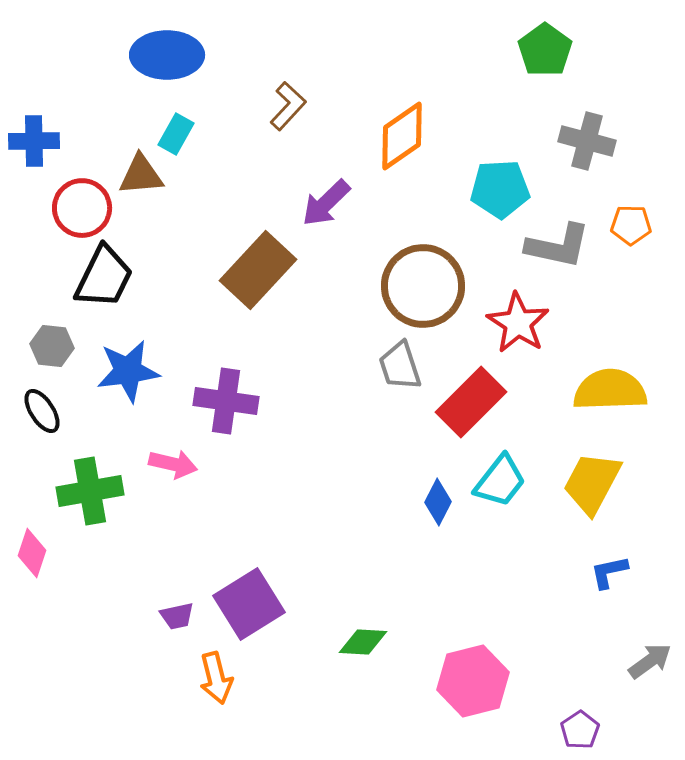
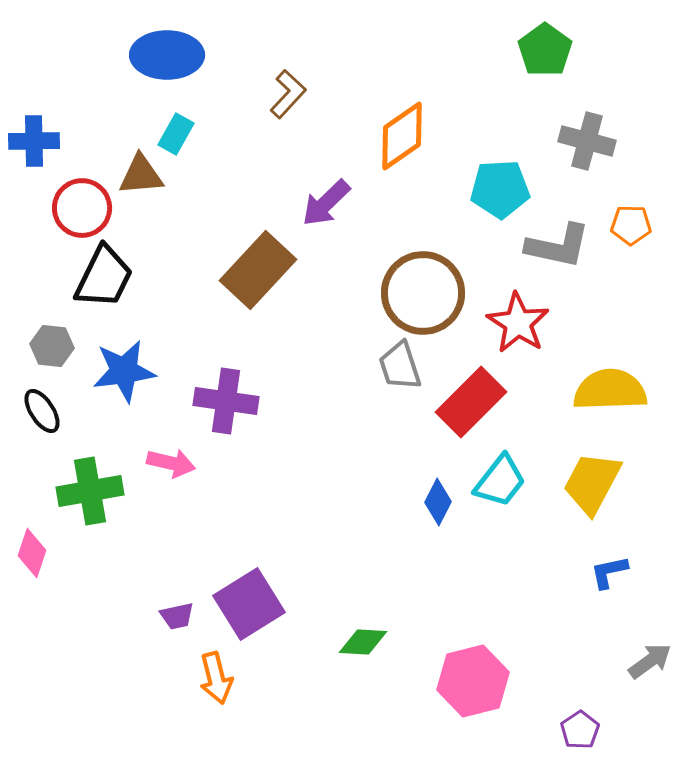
brown L-shape: moved 12 px up
brown circle: moved 7 px down
blue star: moved 4 px left
pink arrow: moved 2 px left, 1 px up
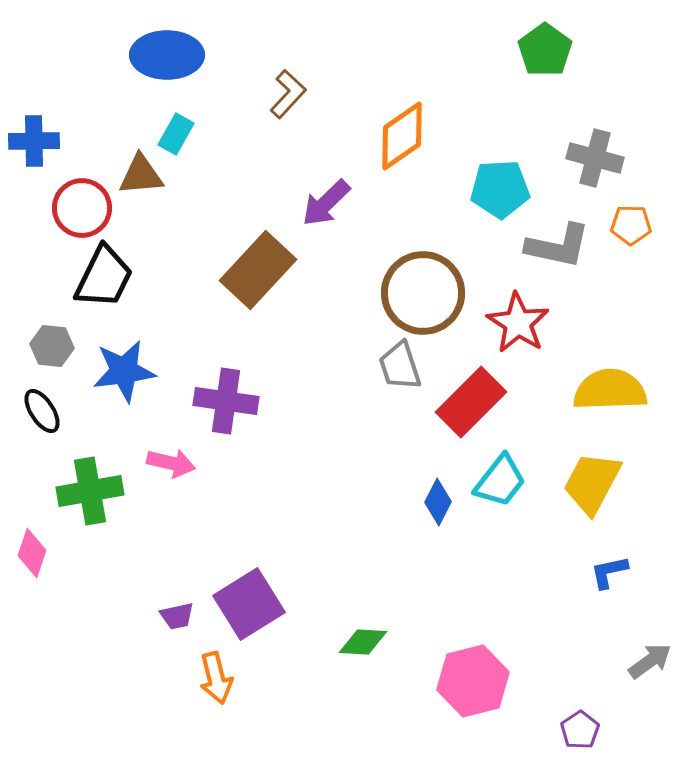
gray cross: moved 8 px right, 17 px down
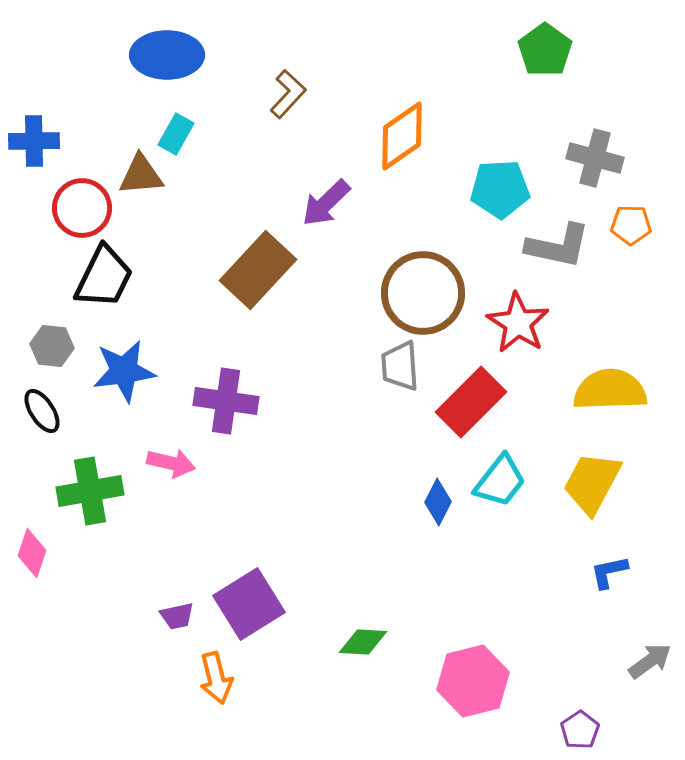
gray trapezoid: rotated 14 degrees clockwise
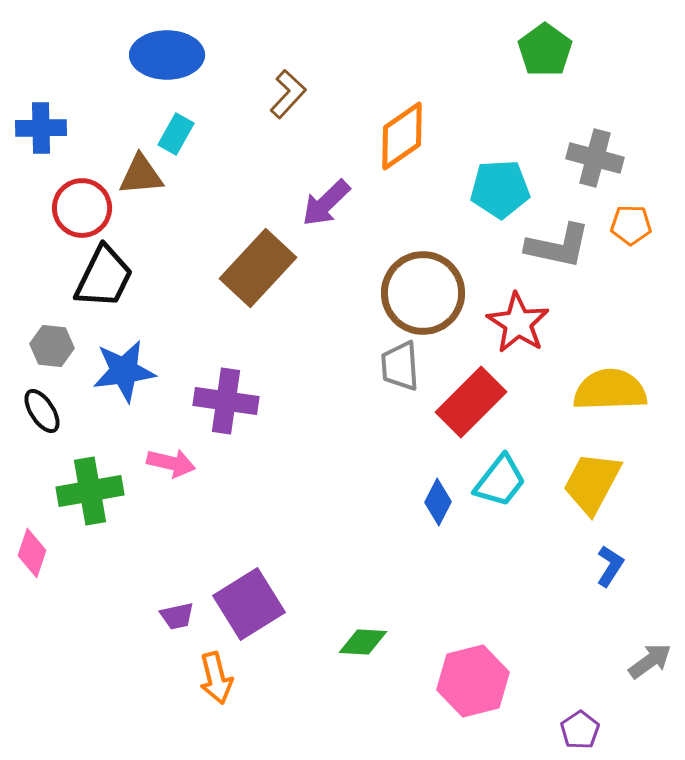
blue cross: moved 7 px right, 13 px up
brown rectangle: moved 2 px up
blue L-shape: moved 1 px right, 6 px up; rotated 135 degrees clockwise
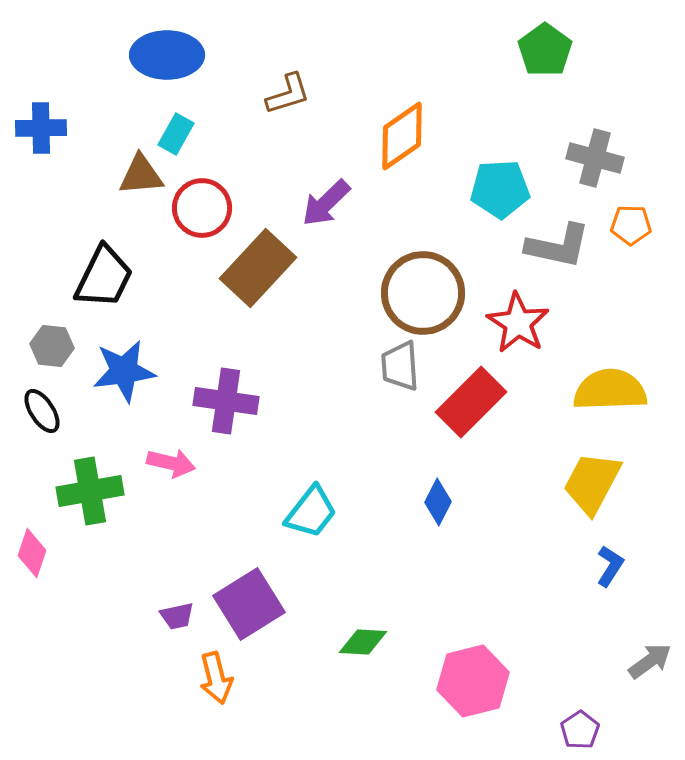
brown L-shape: rotated 30 degrees clockwise
red circle: moved 120 px right
cyan trapezoid: moved 189 px left, 31 px down
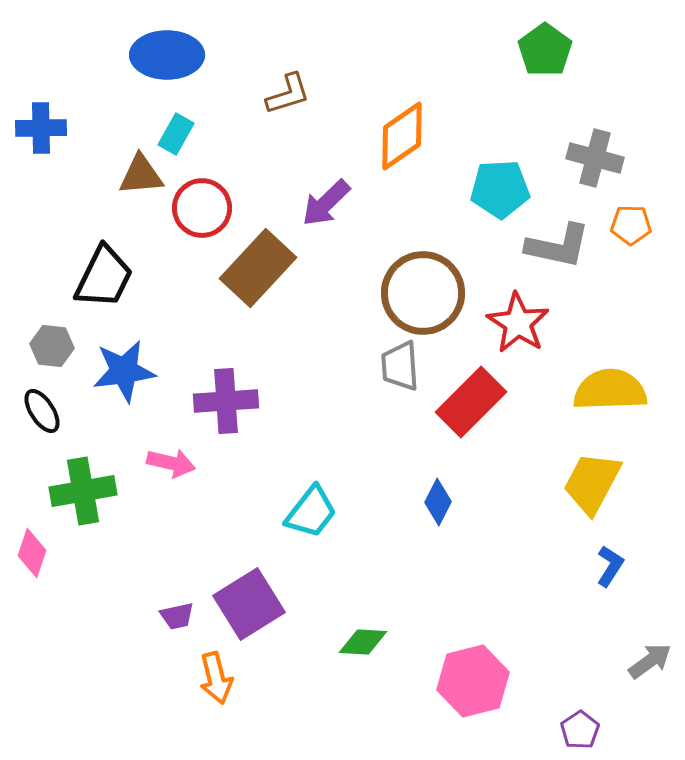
purple cross: rotated 12 degrees counterclockwise
green cross: moved 7 px left
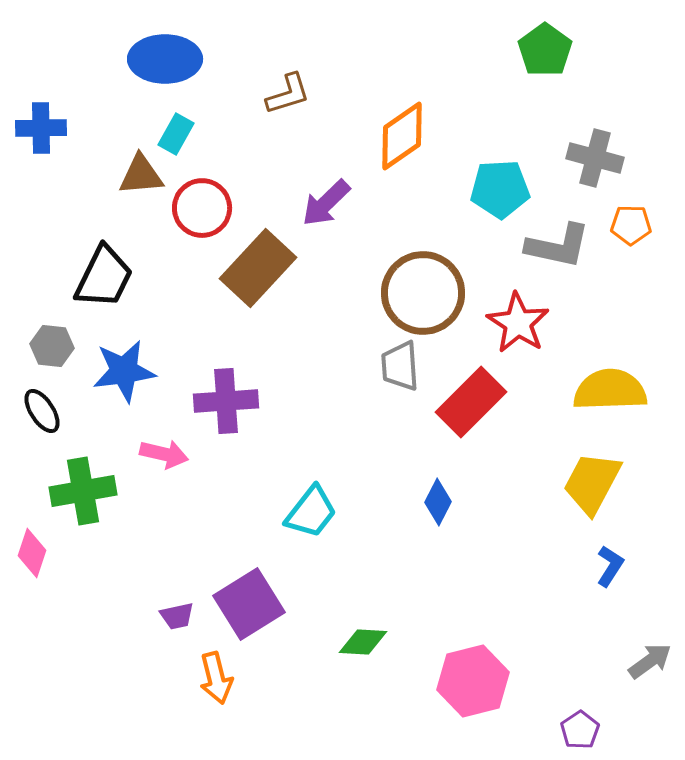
blue ellipse: moved 2 px left, 4 px down
pink arrow: moved 7 px left, 9 px up
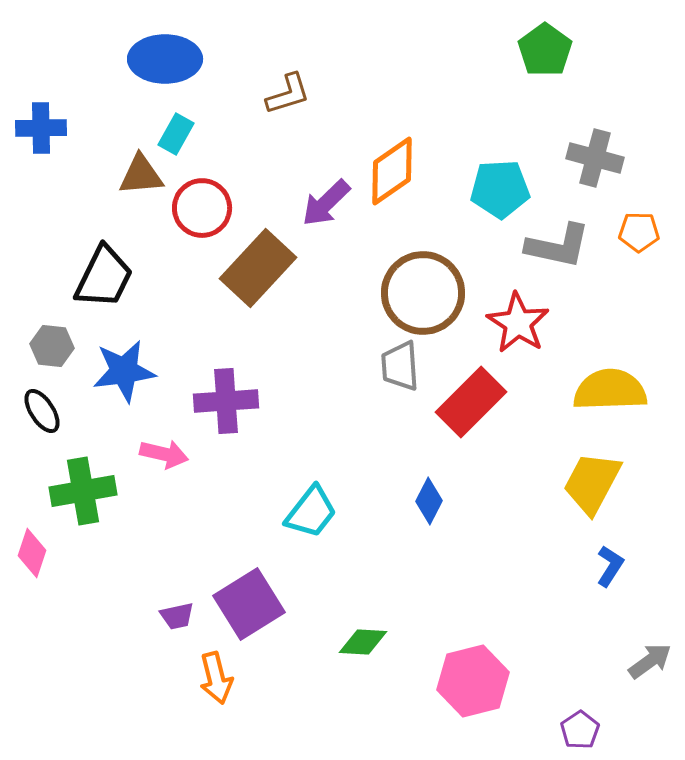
orange diamond: moved 10 px left, 35 px down
orange pentagon: moved 8 px right, 7 px down
blue diamond: moved 9 px left, 1 px up
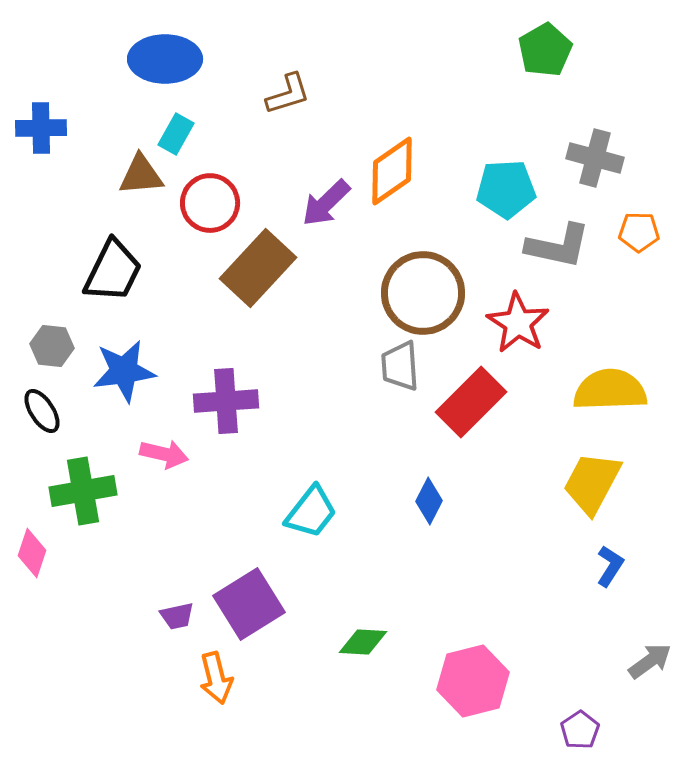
green pentagon: rotated 6 degrees clockwise
cyan pentagon: moved 6 px right
red circle: moved 8 px right, 5 px up
black trapezoid: moved 9 px right, 6 px up
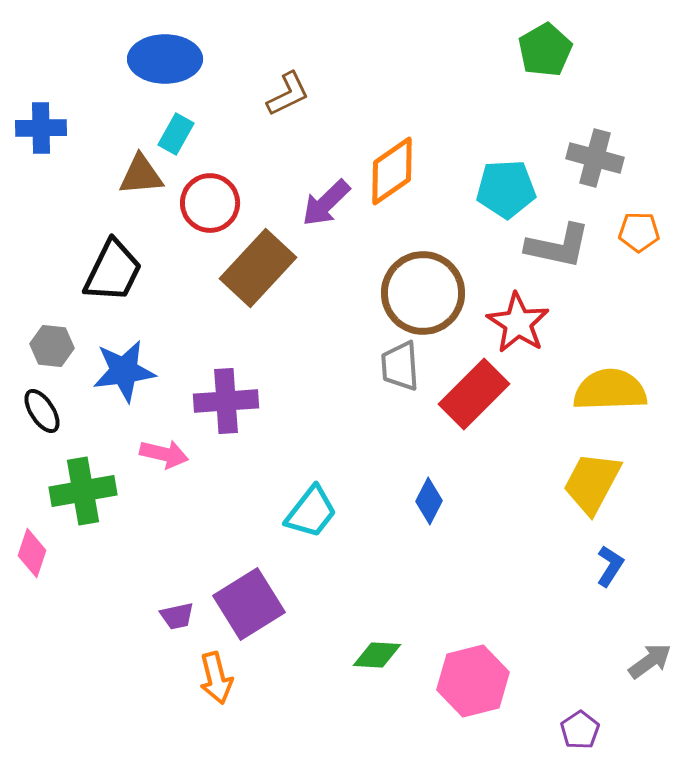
brown L-shape: rotated 9 degrees counterclockwise
red rectangle: moved 3 px right, 8 px up
green diamond: moved 14 px right, 13 px down
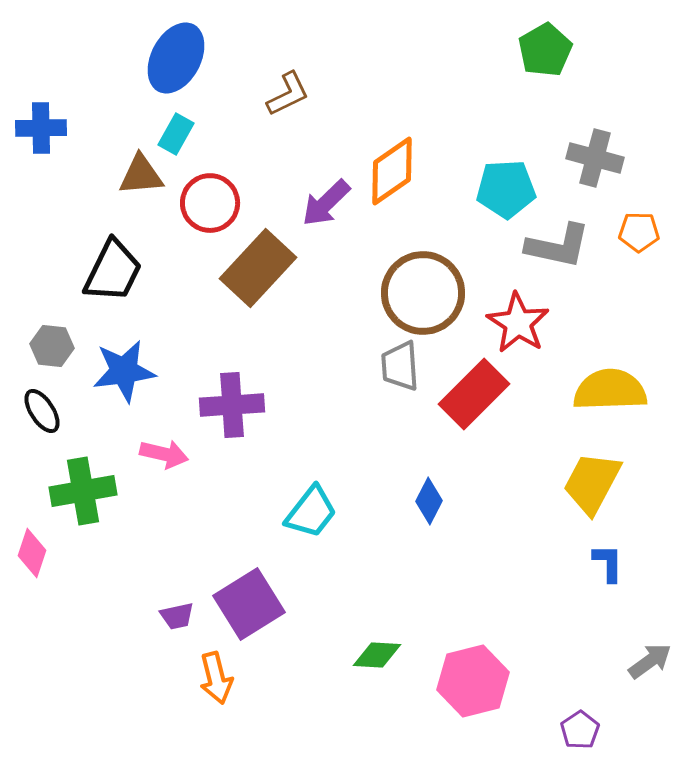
blue ellipse: moved 11 px right, 1 px up; rotated 62 degrees counterclockwise
purple cross: moved 6 px right, 4 px down
blue L-shape: moved 2 px left, 3 px up; rotated 33 degrees counterclockwise
